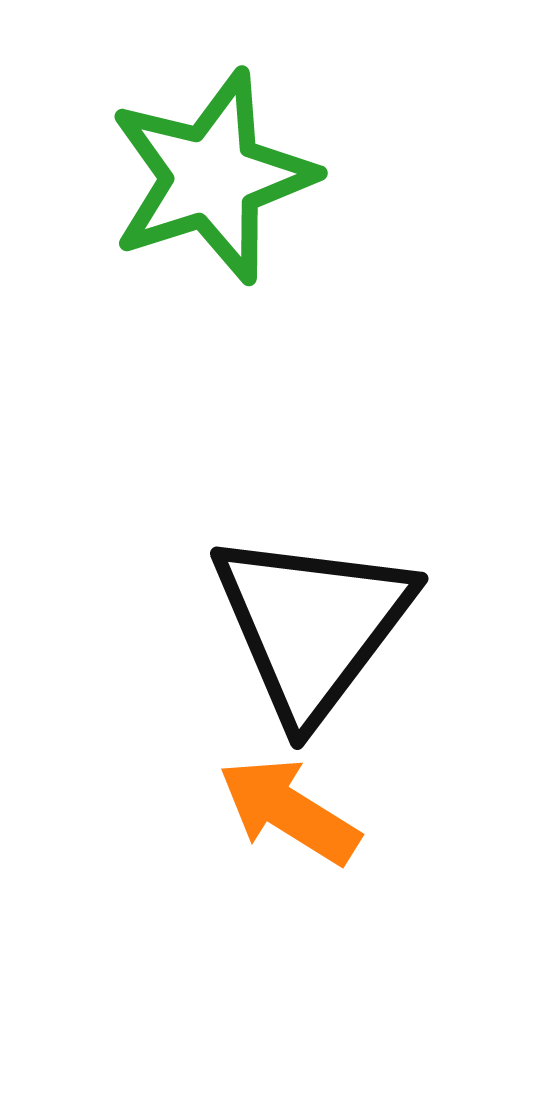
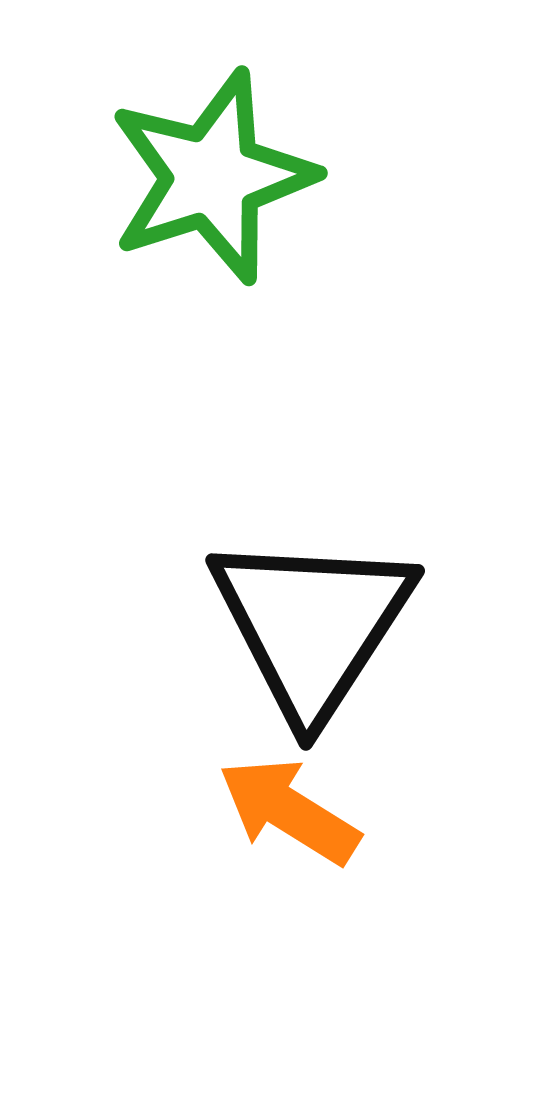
black triangle: rotated 4 degrees counterclockwise
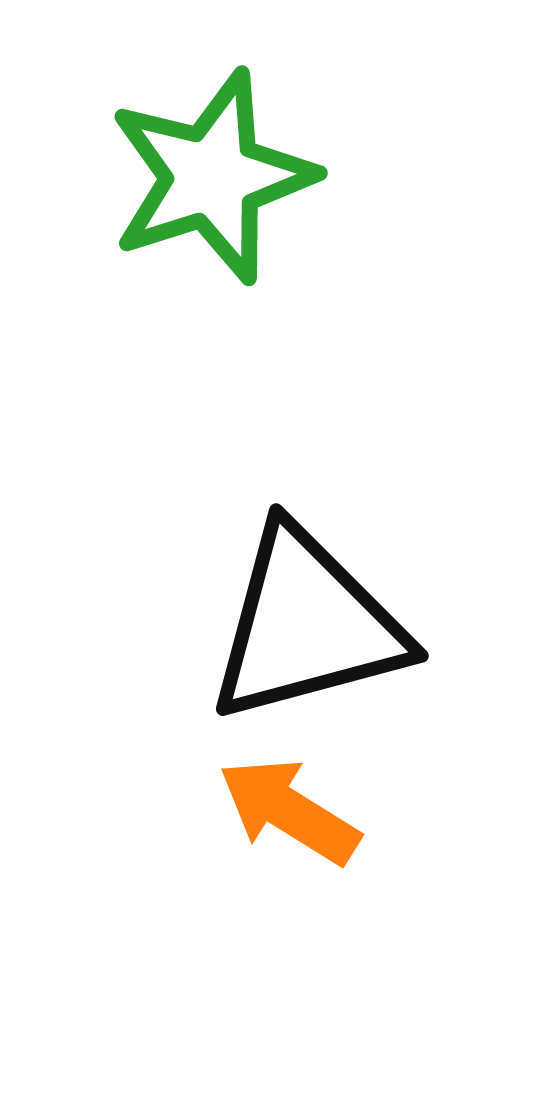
black triangle: moved 5 px left; rotated 42 degrees clockwise
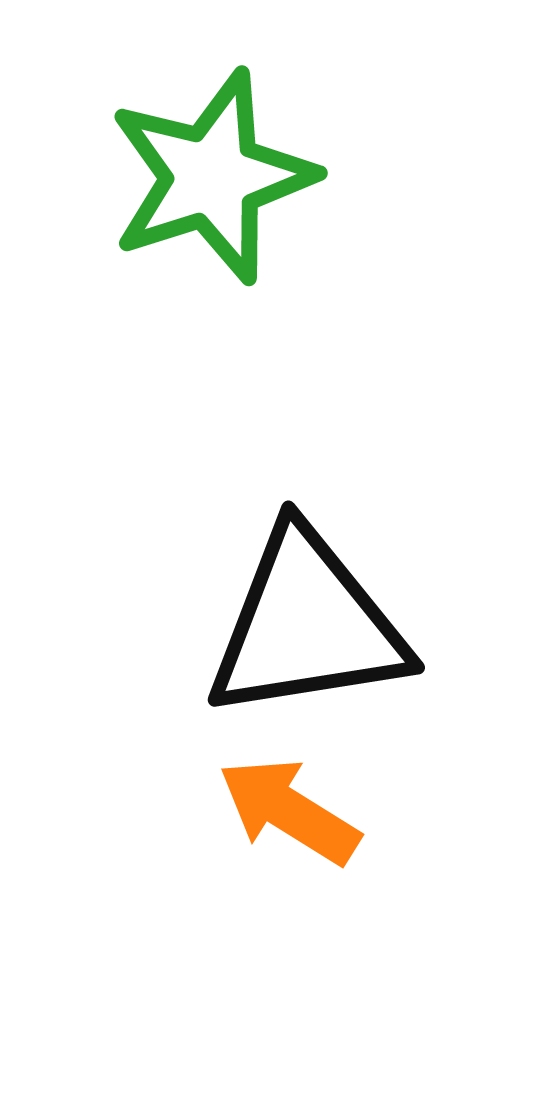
black triangle: rotated 6 degrees clockwise
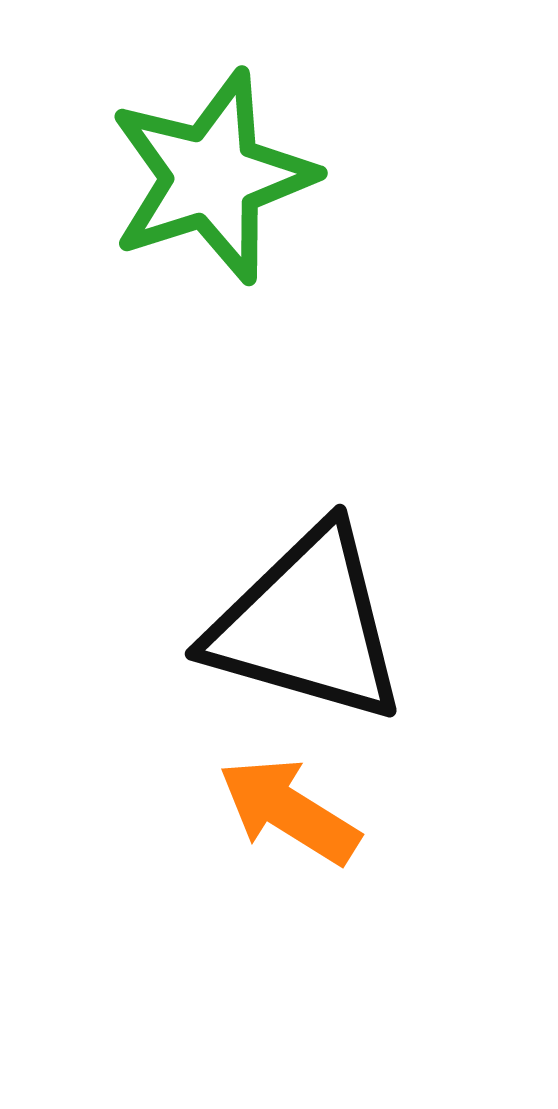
black triangle: rotated 25 degrees clockwise
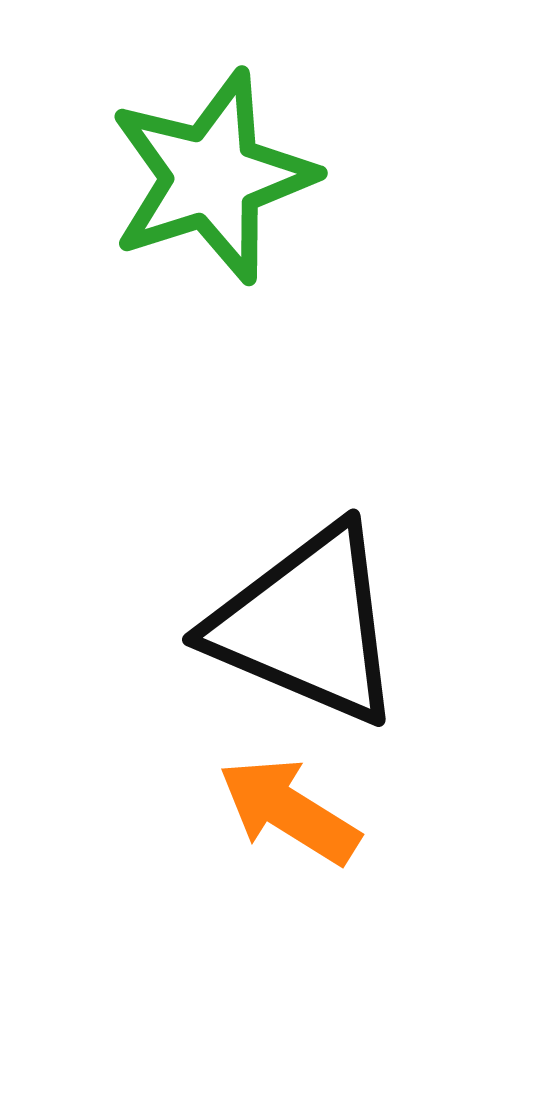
black triangle: rotated 7 degrees clockwise
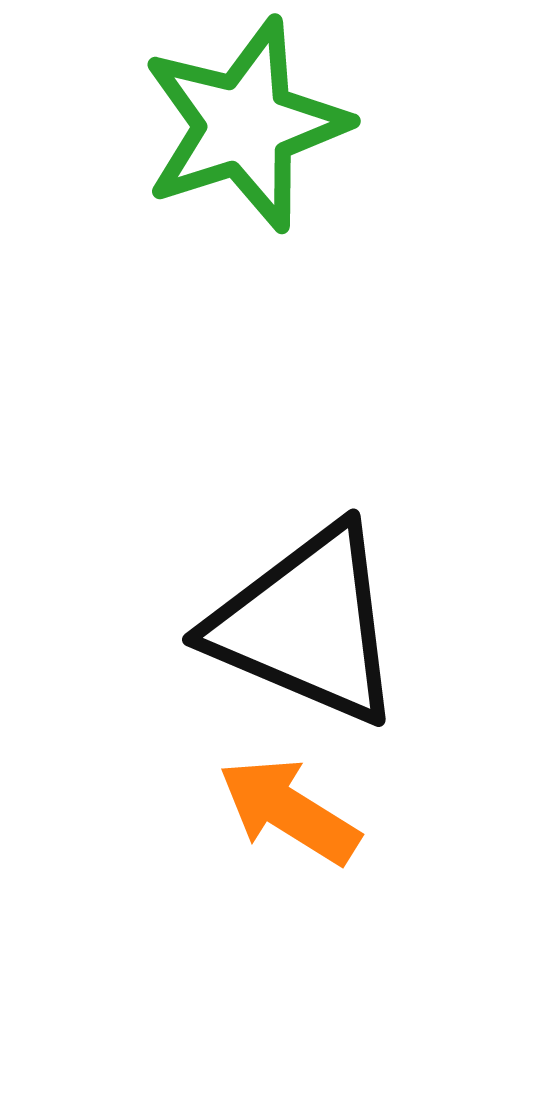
green star: moved 33 px right, 52 px up
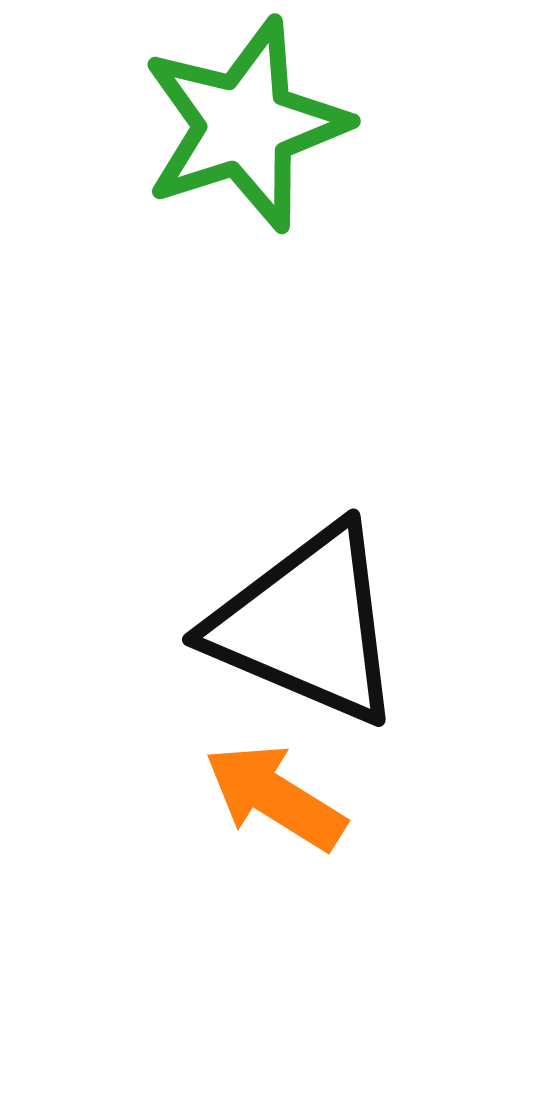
orange arrow: moved 14 px left, 14 px up
